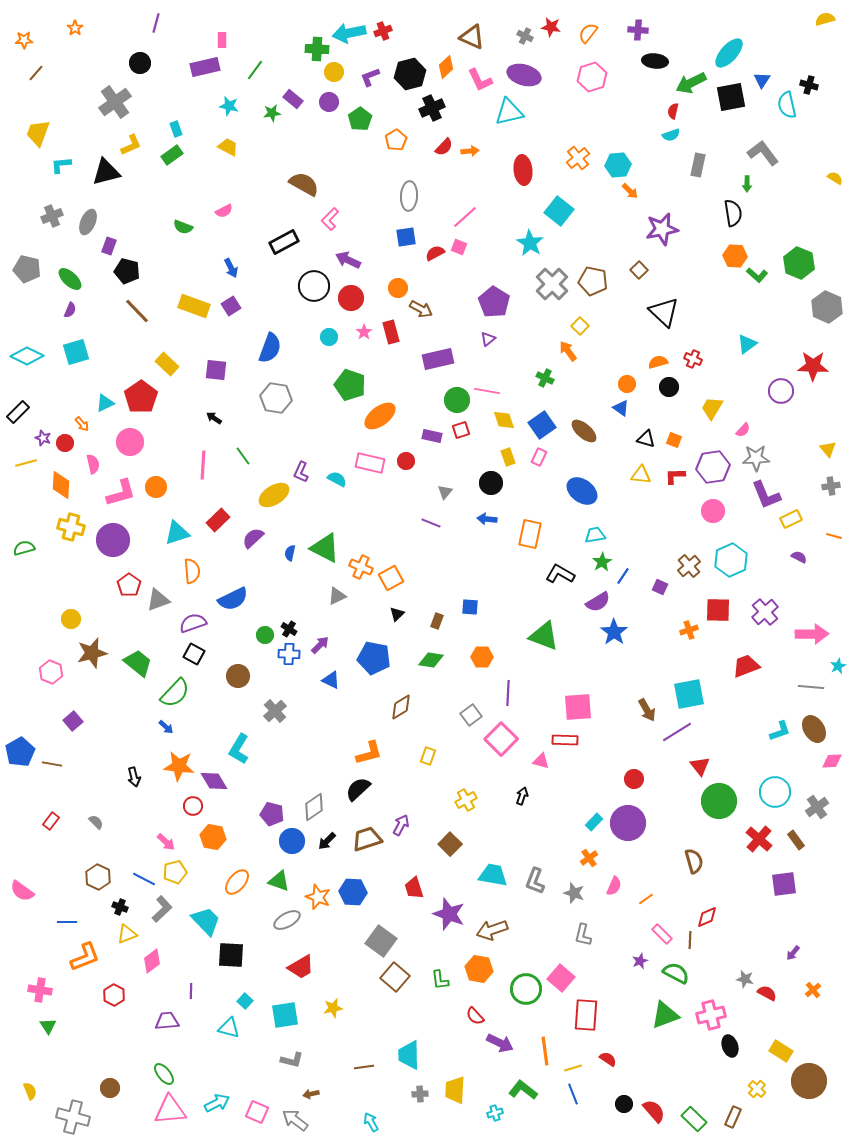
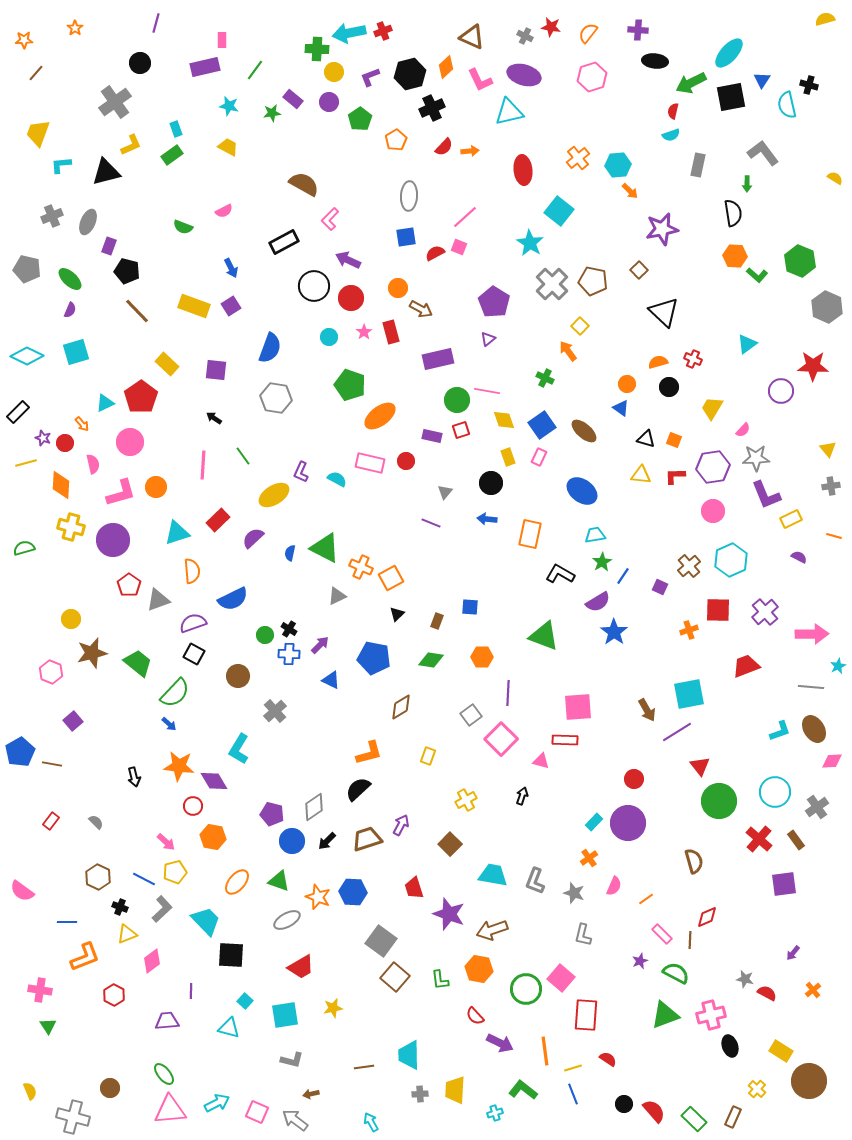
green hexagon at (799, 263): moved 1 px right, 2 px up
blue arrow at (166, 727): moved 3 px right, 3 px up
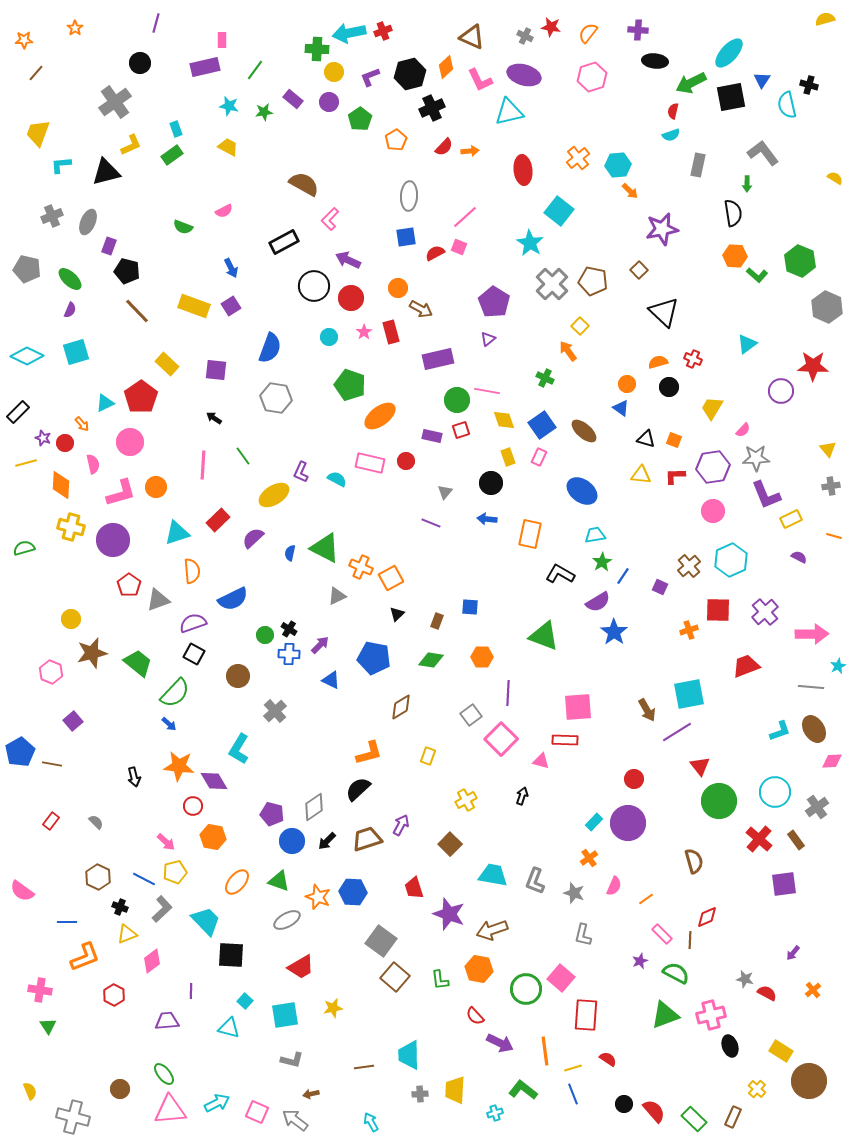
green star at (272, 113): moved 8 px left, 1 px up
brown circle at (110, 1088): moved 10 px right, 1 px down
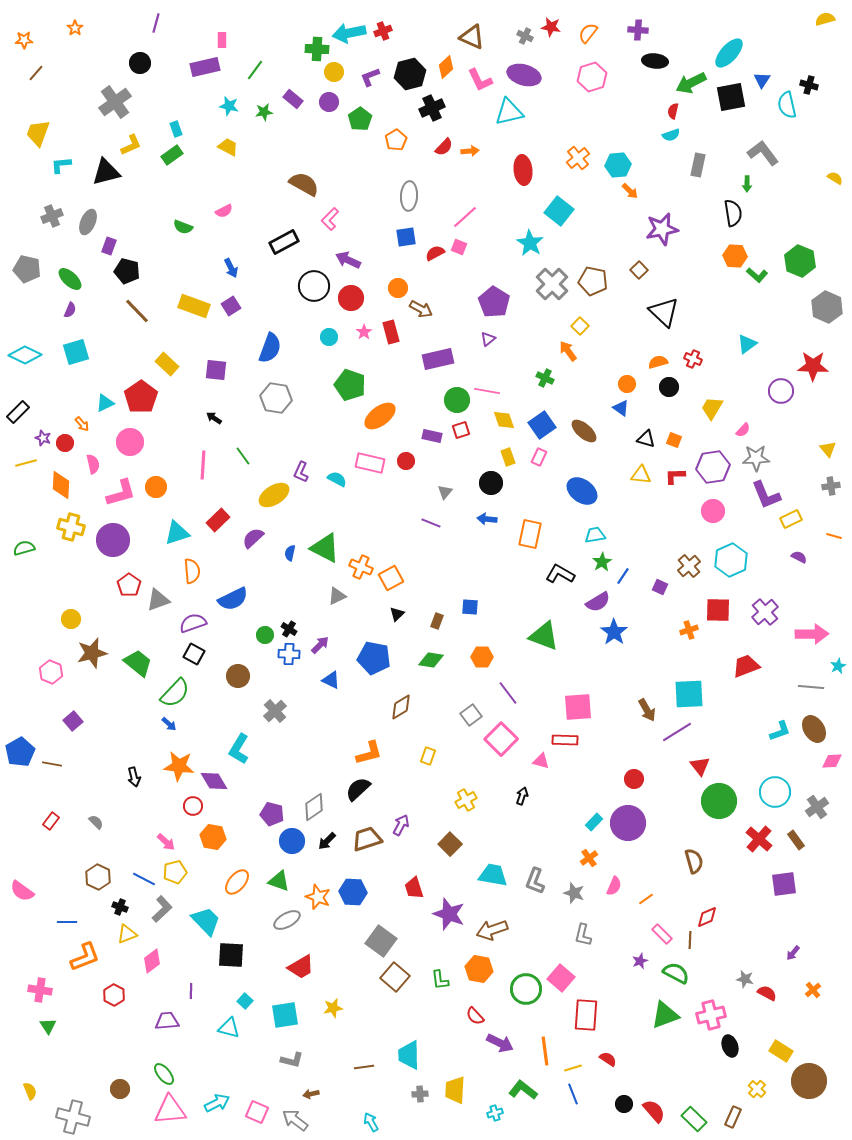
cyan diamond at (27, 356): moved 2 px left, 1 px up
purple line at (508, 693): rotated 40 degrees counterclockwise
cyan square at (689, 694): rotated 8 degrees clockwise
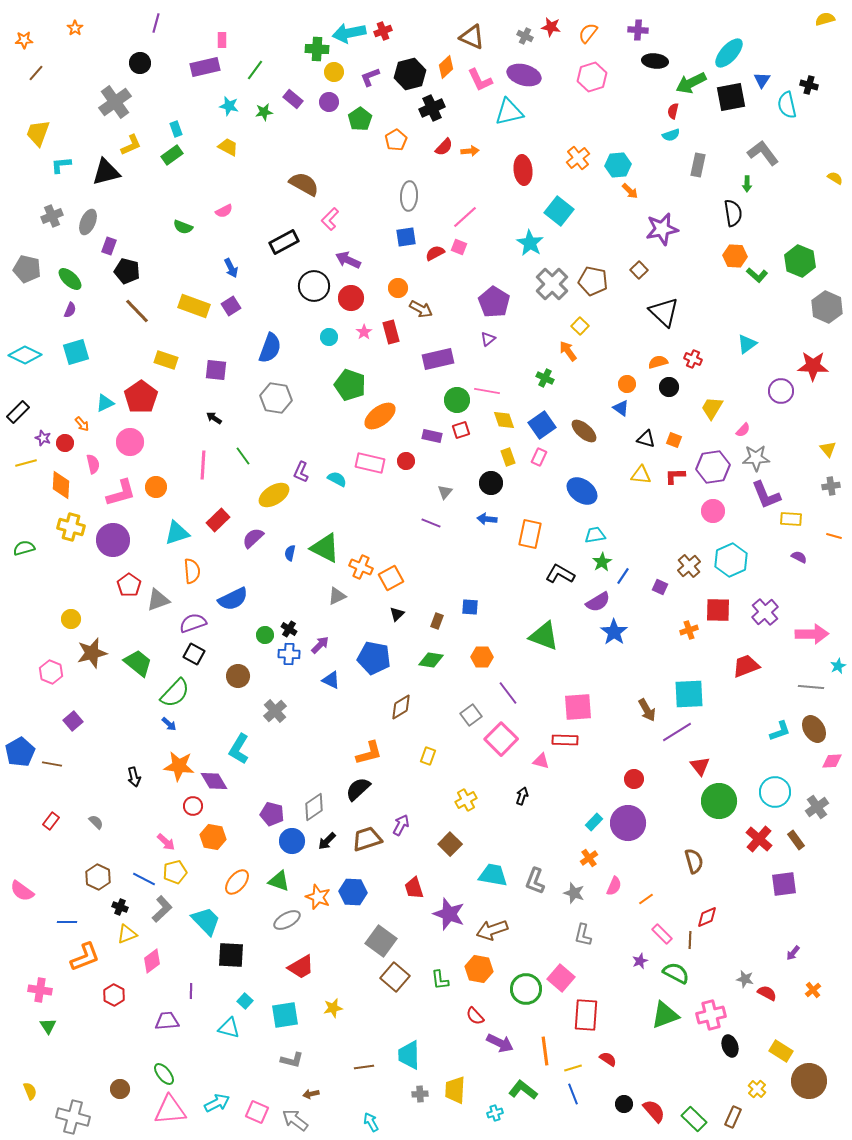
yellow rectangle at (167, 364): moved 1 px left, 4 px up; rotated 25 degrees counterclockwise
yellow rectangle at (791, 519): rotated 30 degrees clockwise
